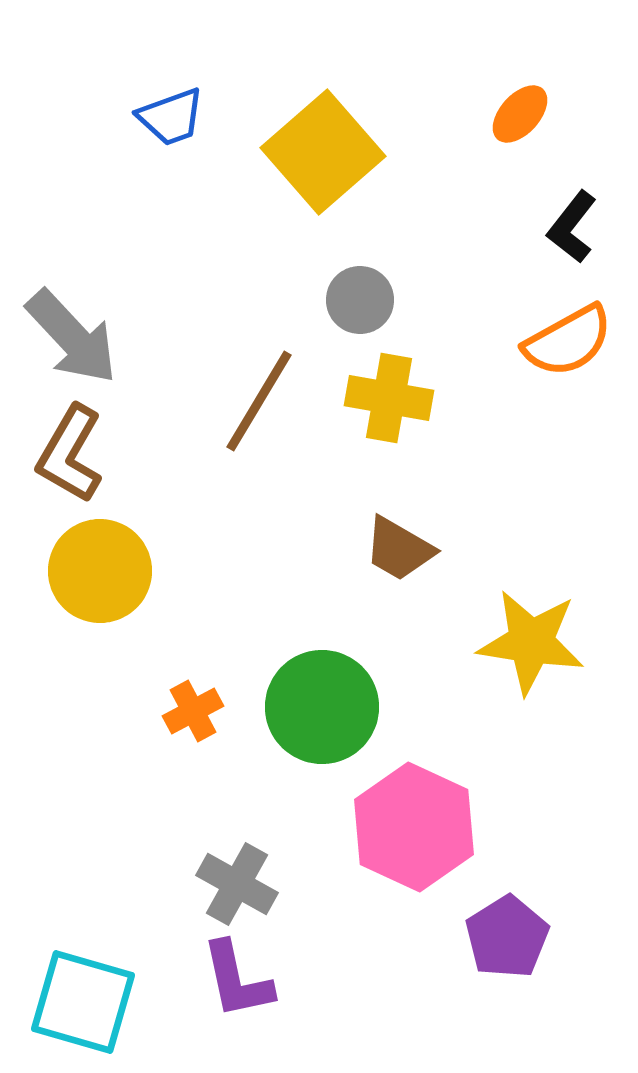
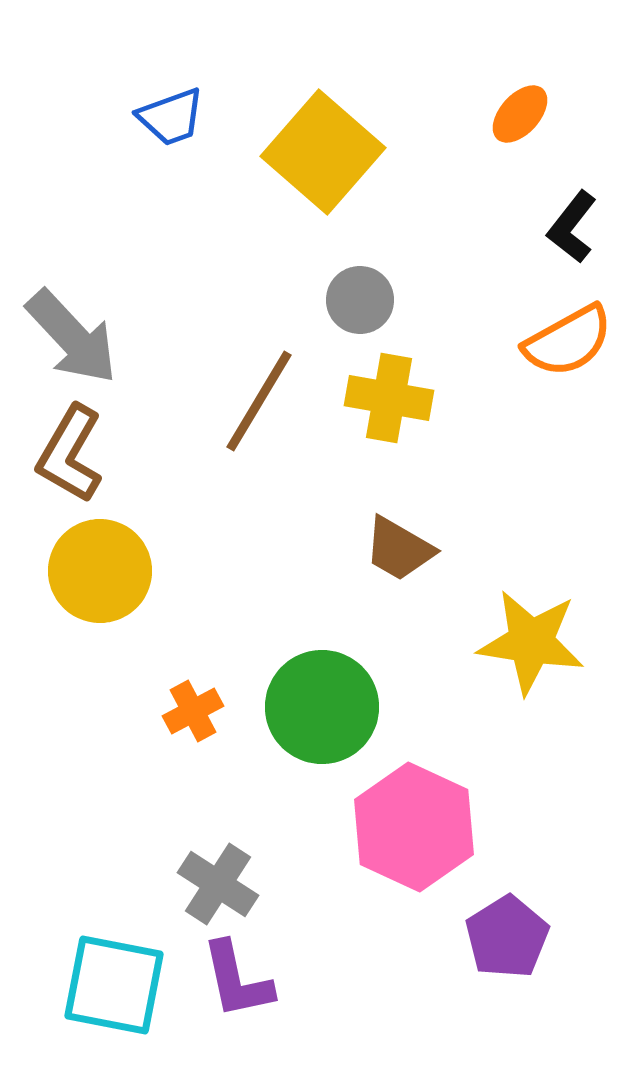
yellow square: rotated 8 degrees counterclockwise
gray cross: moved 19 px left; rotated 4 degrees clockwise
cyan square: moved 31 px right, 17 px up; rotated 5 degrees counterclockwise
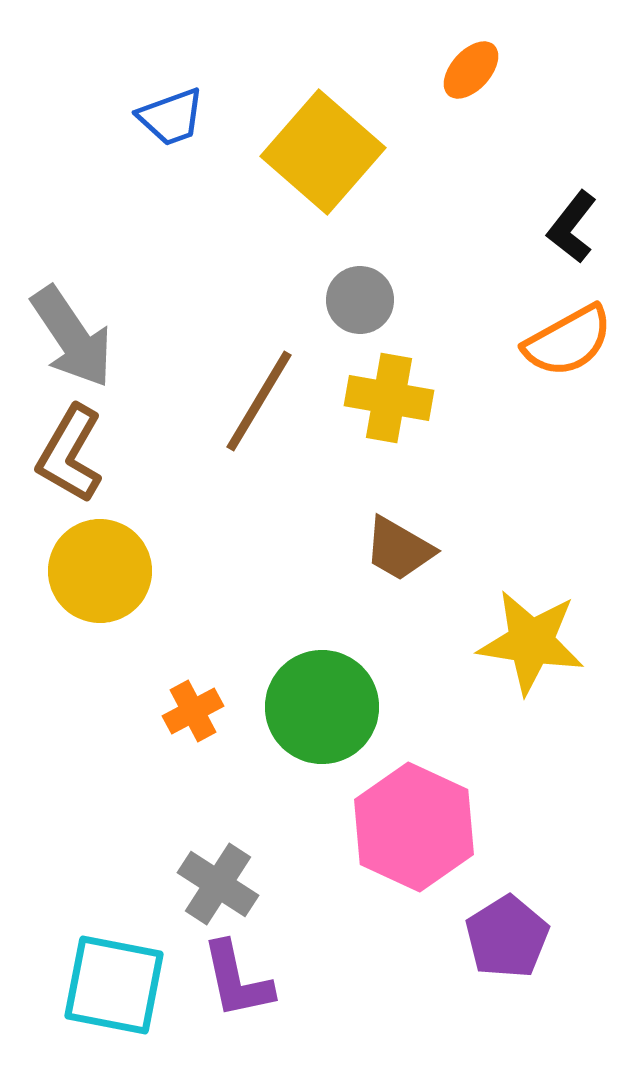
orange ellipse: moved 49 px left, 44 px up
gray arrow: rotated 9 degrees clockwise
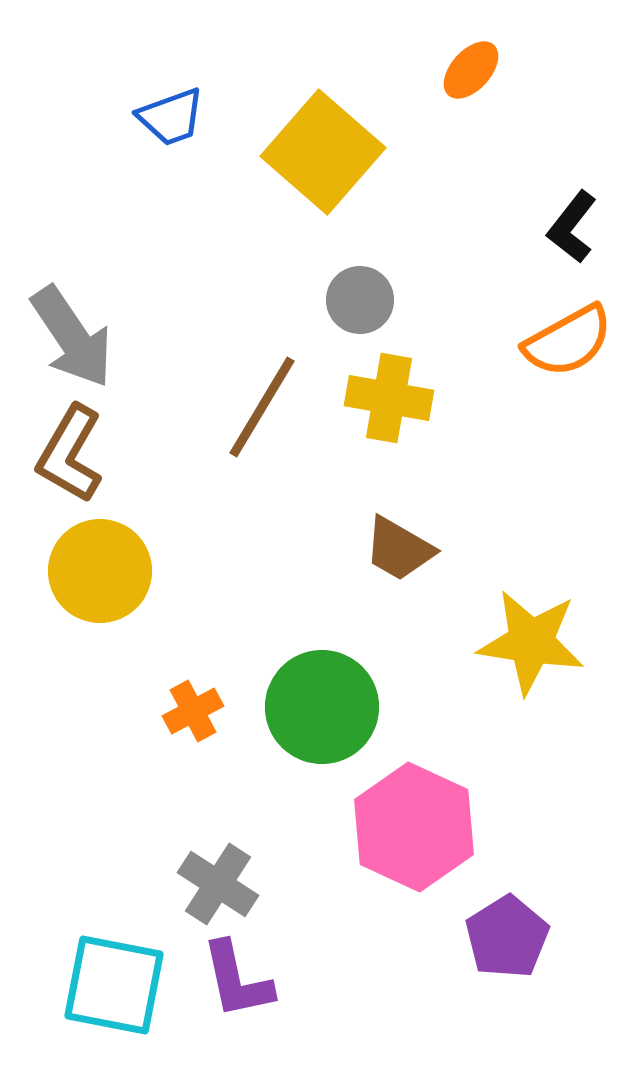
brown line: moved 3 px right, 6 px down
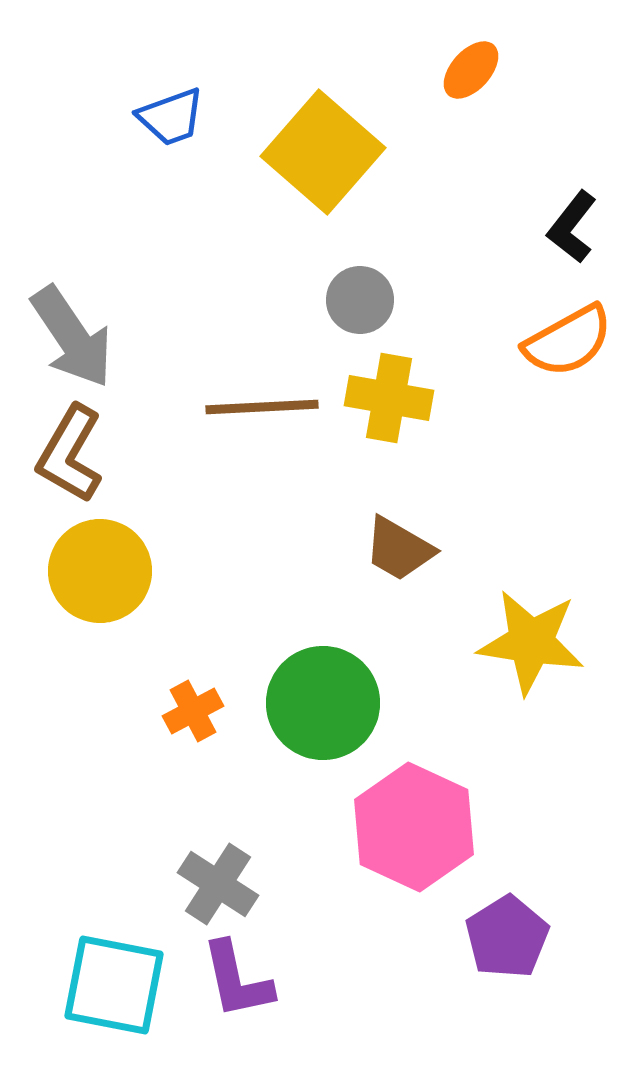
brown line: rotated 56 degrees clockwise
green circle: moved 1 px right, 4 px up
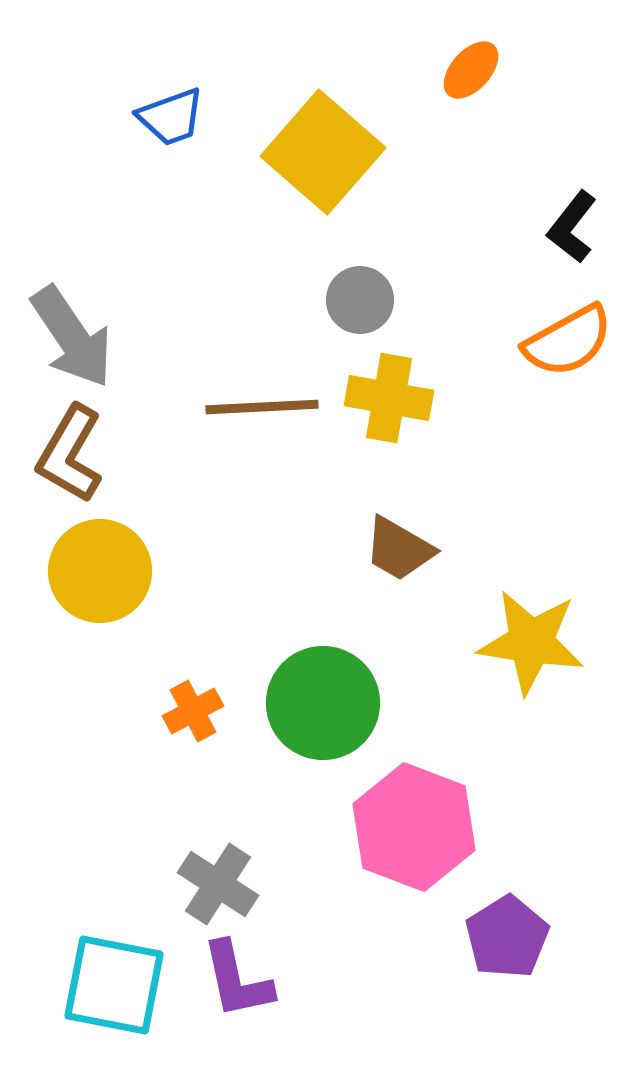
pink hexagon: rotated 4 degrees counterclockwise
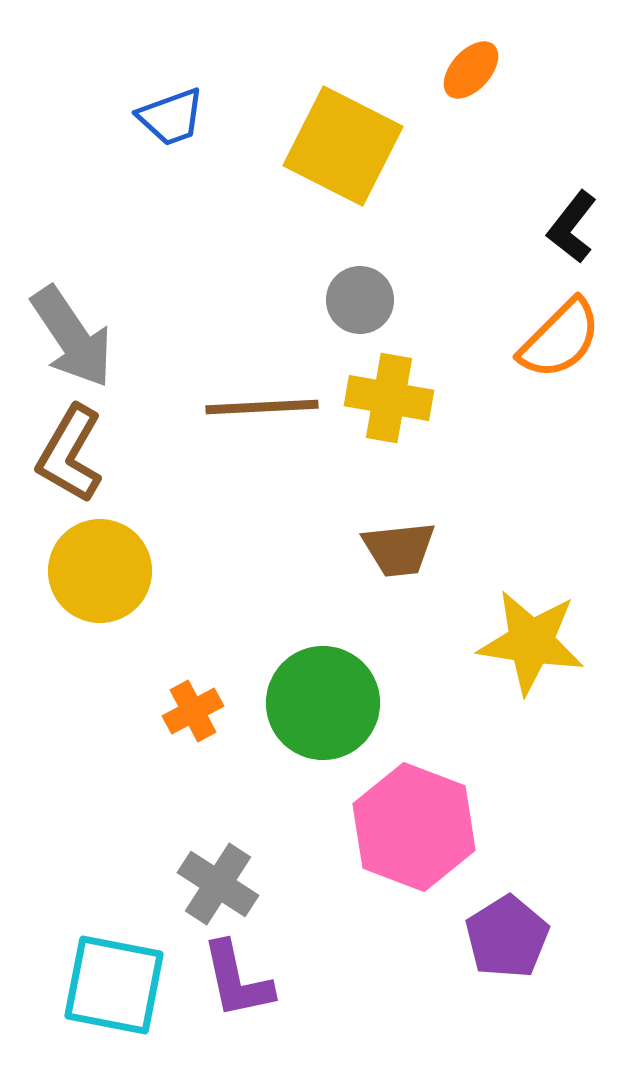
yellow square: moved 20 px right, 6 px up; rotated 14 degrees counterclockwise
orange semicircle: moved 8 px left, 2 px up; rotated 16 degrees counterclockwise
brown trapezoid: rotated 36 degrees counterclockwise
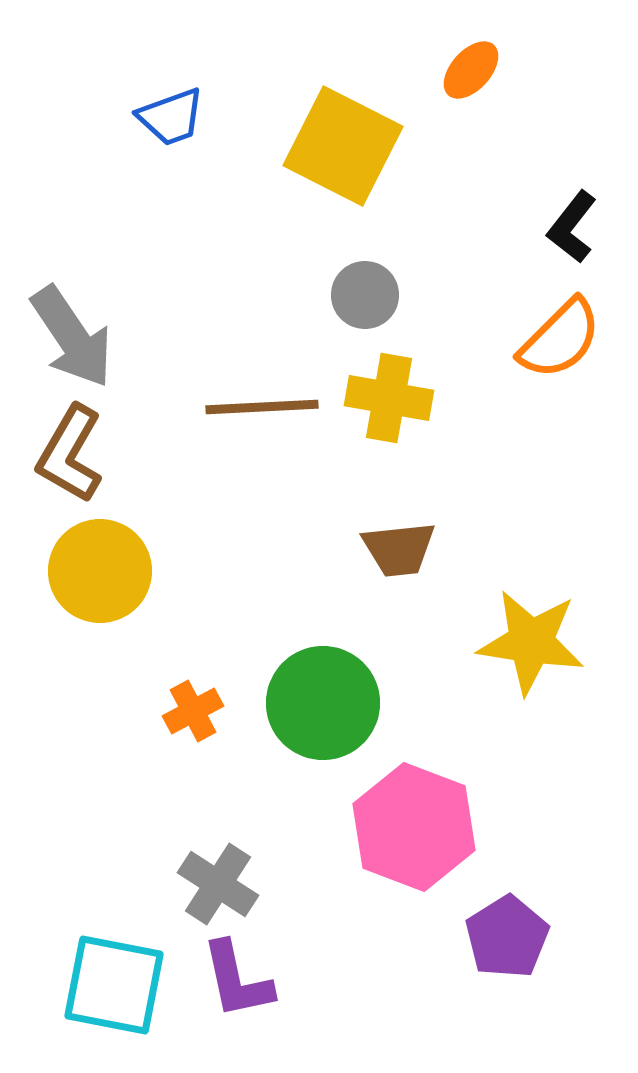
gray circle: moved 5 px right, 5 px up
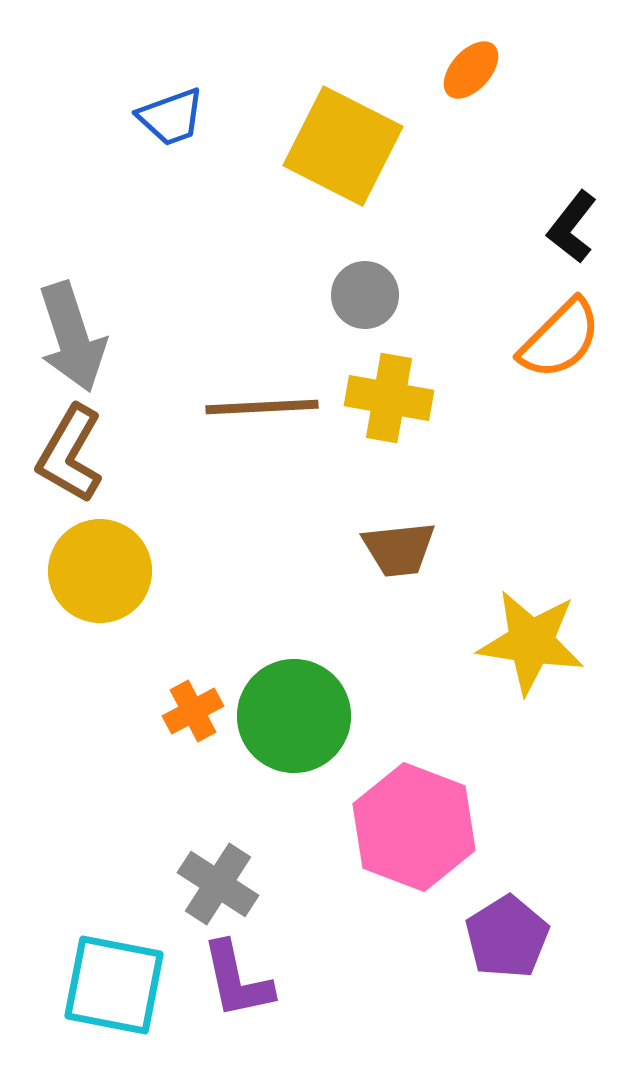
gray arrow: rotated 16 degrees clockwise
green circle: moved 29 px left, 13 px down
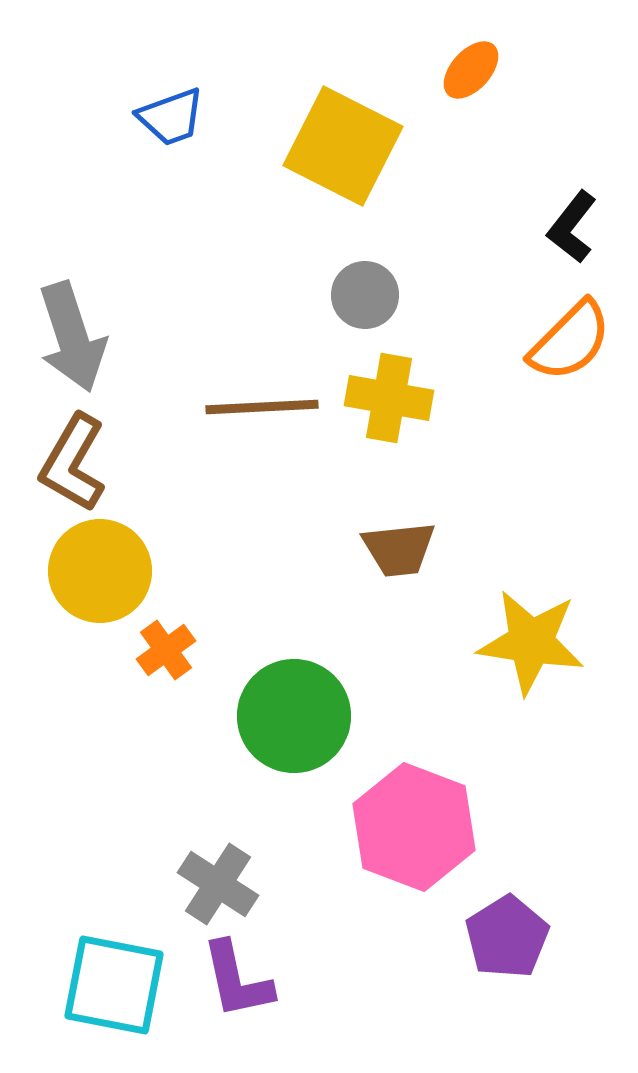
orange semicircle: moved 10 px right, 2 px down
brown L-shape: moved 3 px right, 9 px down
orange cross: moved 27 px left, 61 px up; rotated 8 degrees counterclockwise
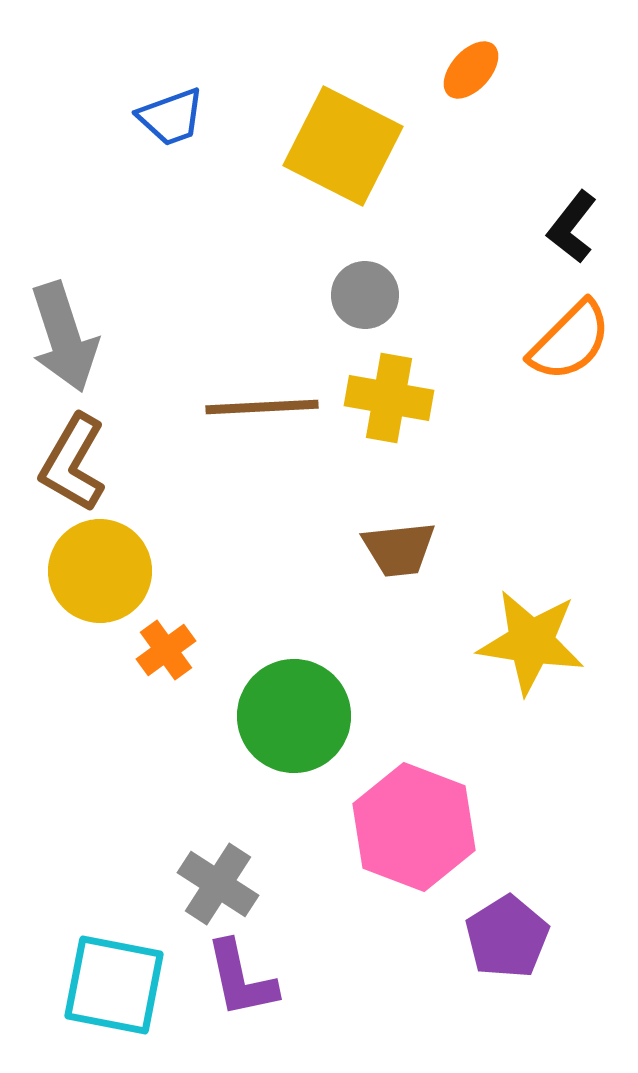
gray arrow: moved 8 px left
purple L-shape: moved 4 px right, 1 px up
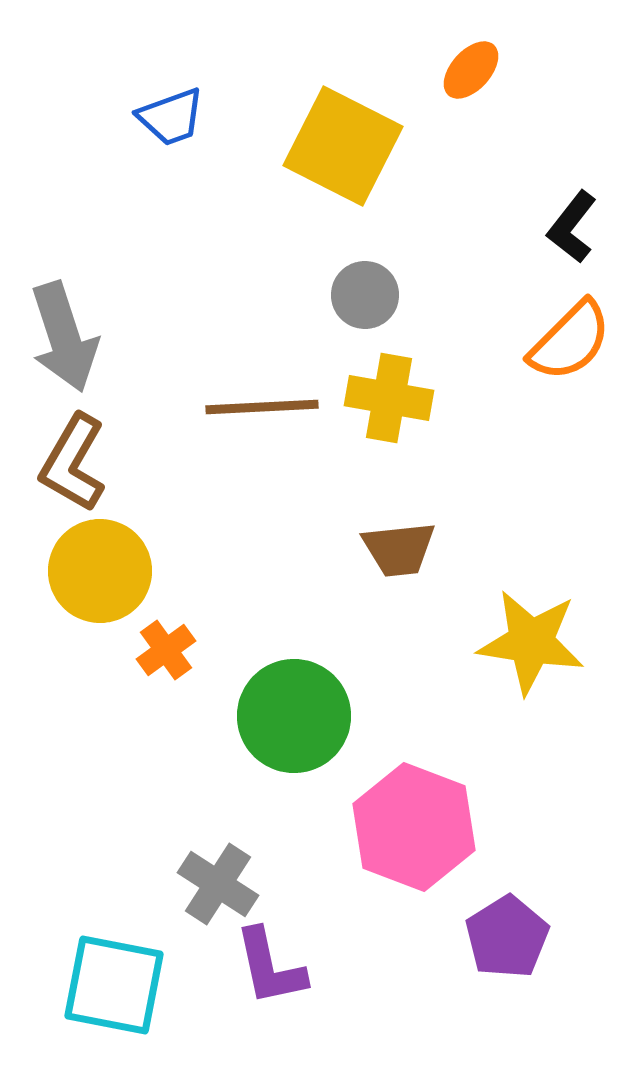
purple L-shape: moved 29 px right, 12 px up
